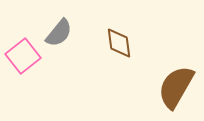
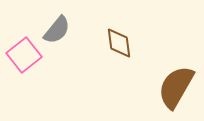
gray semicircle: moved 2 px left, 3 px up
pink square: moved 1 px right, 1 px up
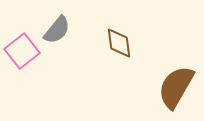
pink square: moved 2 px left, 4 px up
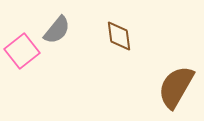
brown diamond: moved 7 px up
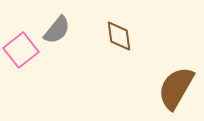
pink square: moved 1 px left, 1 px up
brown semicircle: moved 1 px down
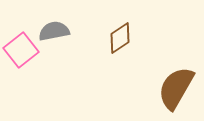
gray semicircle: moved 3 px left, 1 px down; rotated 140 degrees counterclockwise
brown diamond: moved 1 px right, 2 px down; rotated 64 degrees clockwise
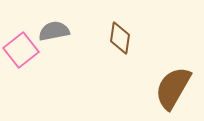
brown diamond: rotated 48 degrees counterclockwise
brown semicircle: moved 3 px left
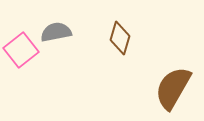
gray semicircle: moved 2 px right, 1 px down
brown diamond: rotated 8 degrees clockwise
